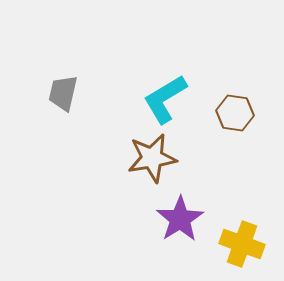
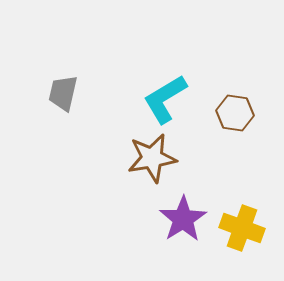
purple star: moved 3 px right
yellow cross: moved 16 px up
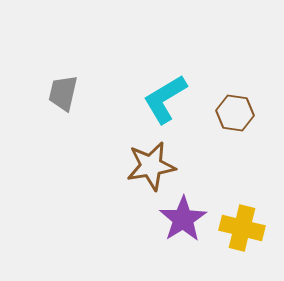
brown star: moved 1 px left, 8 px down
yellow cross: rotated 6 degrees counterclockwise
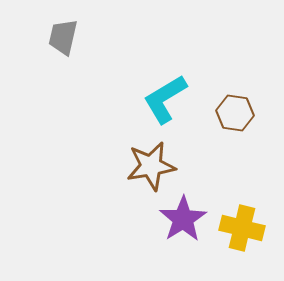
gray trapezoid: moved 56 px up
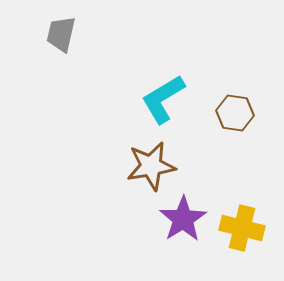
gray trapezoid: moved 2 px left, 3 px up
cyan L-shape: moved 2 px left
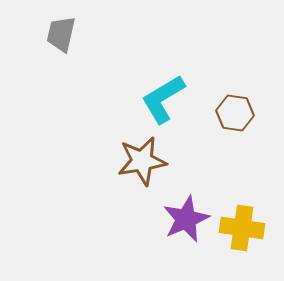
brown star: moved 9 px left, 5 px up
purple star: moved 3 px right; rotated 9 degrees clockwise
yellow cross: rotated 6 degrees counterclockwise
